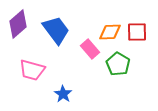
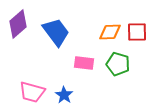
blue trapezoid: moved 2 px down
pink rectangle: moved 6 px left, 14 px down; rotated 42 degrees counterclockwise
green pentagon: rotated 15 degrees counterclockwise
pink trapezoid: moved 22 px down
blue star: moved 1 px right, 1 px down
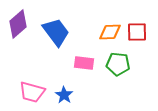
green pentagon: rotated 10 degrees counterclockwise
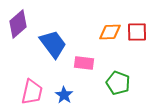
blue trapezoid: moved 3 px left, 12 px down
green pentagon: moved 19 px down; rotated 15 degrees clockwise
pink trapezoid: rotated 92 degrees counterclockwise
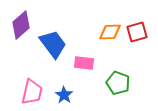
purple diamond: moved 3 px right, 1 px down
red square: rotated 15 degrees counterclockwise
